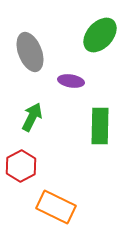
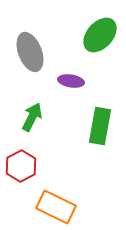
green rectangle: rotated 9 degrees clockwise
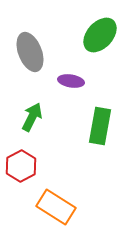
orange rectangle: rotated 6 degrees clockwise
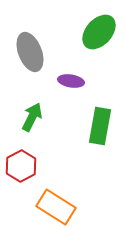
green ellipse: moved 1 px left, 3 px up
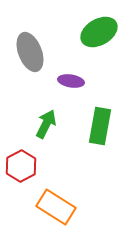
green ellipse: rotated 18 degrees clockwise
green arrow: moved 14 px right, 7 px down
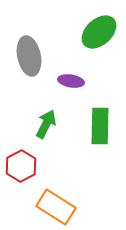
green ellipse: rotated 12 degrees counterclockwise
gray ellipse: moved 1 px left, 4 px down; rotated 9 degrees clockwise
green rectangle: rotated 9 degrees counterclockwise
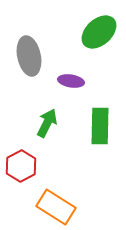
green arrow: moved 1 px right, 1 px up
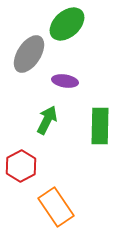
green ellipse: moved 32 px left, 8 px up
gray ellipse: moved 2 px up; rotated 45 degrees clockwise
purple ellipse: moved 6 px left
green arrow: moved 3 px up
orange rectangle: rotated 24 degrees clockwise
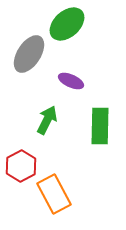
purple ellipse: moved 6 px right; rotated 15 degrees clockwise
orange rectangle: moved 2 px left, 13 px up; rotated 6 degrees clockwise
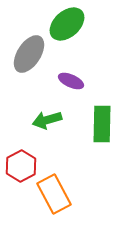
green arrow: rotated 132 degrees counterclockwise
green rectangle: moved 2 px right, 2 px up
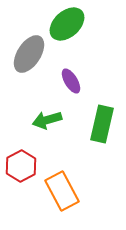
purple ellipse: rotated 35 degrees clockwise
green rectangle: rotated 12 degrees clockwise
orange rectangle: moved 8 px right, 3 px up
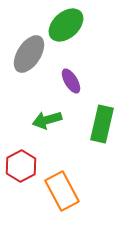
green ellipse: moved 1 px left, 1 px down
